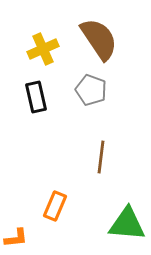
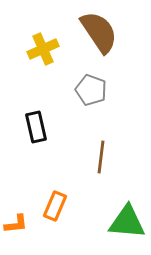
brown semicircle: moved 7 px up
black rectangle: moved 30 px down
green triangle: moved 2 px up
orange L-shape: moved 14 px up
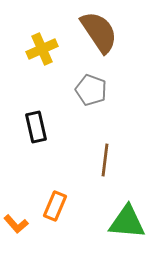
yellow cross: moved 1 px left
brown line: moved 4 px right, 3 px down
orange L-shape: rotated 55 degrees clockwise
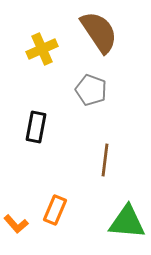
black rectangle: rotated 24 degrees clockwise
orange rectangle: moved 4 px down
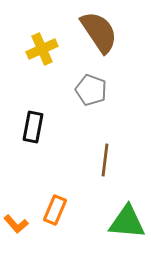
black rectangle: moved 3 px left
